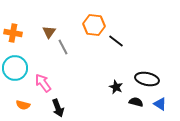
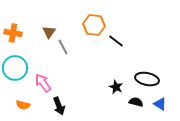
black arrow: moved 1 px right, 2 px up
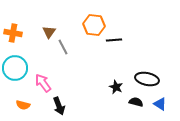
black line: moved 2 px left, 1 px up; rotated 42 degrees counterclockwise
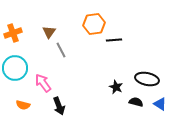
orange hexagon: moved 1 px up; rotated 15 degrees counterclockwise
orange cross: rotated 30 degrees counterclockwise
gray line: moved 2 px left, 3 px down
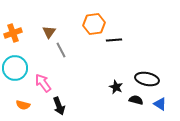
black semicircle: moved 2 px up
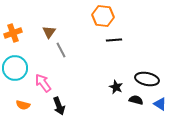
orange hexagon: moved 9 px right, 8 px up; rotated 15 degrees clockwise
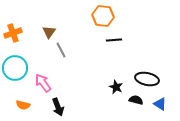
black arrow: moved 1 px left, 1 px down
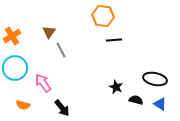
orange cross: moved 1 px left, 3 px down; rotated 12 degrees counterclockwise
black ellipse: moved 8 px right
black arrow: moved 4 px right, 1 px down; rotated 18 degrees counterclockwise
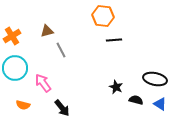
brown triangle: moved 2 px left, 1 px up; rotated 40 degrees clockwise
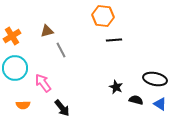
orange semicircle: rotated 16 degrees counterclockwise
